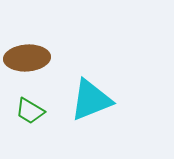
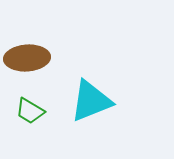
cyan triangle: moved 1 px down
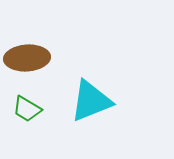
green trapezoid: moved 3 px left, 2 px up
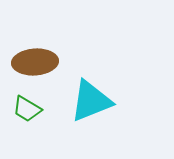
brown ellipse: moved 8 px right, 4 px down
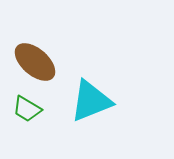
brown ellipse: rotated 45 degrees clockwise
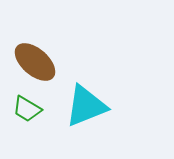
cyan triangle: moved 5 px left, 5 px down
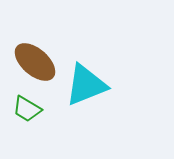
cyan triangle: moved 21 px up
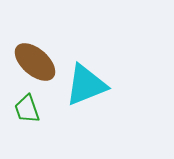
green trapezoid: rotated 40 degrees clockwise
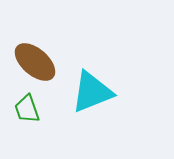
cyan triangle: moved 6 px right, 7 px down
